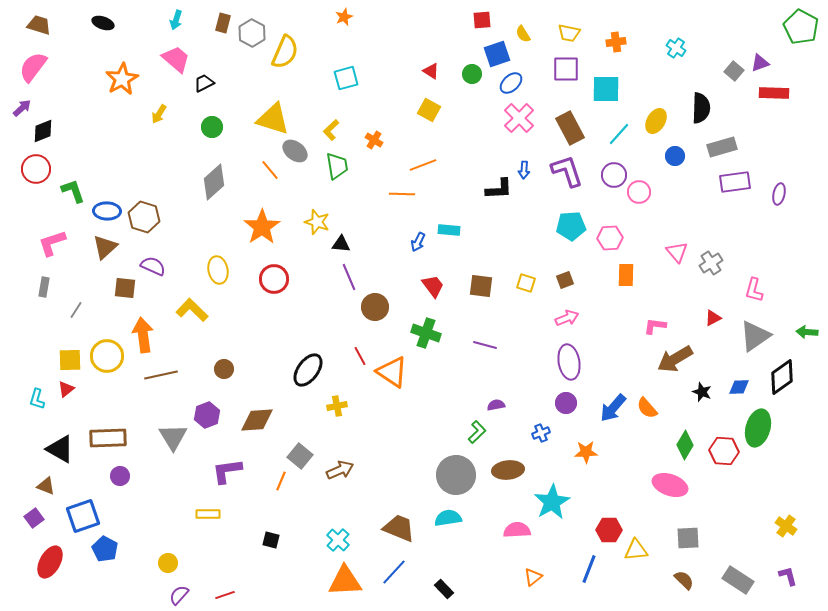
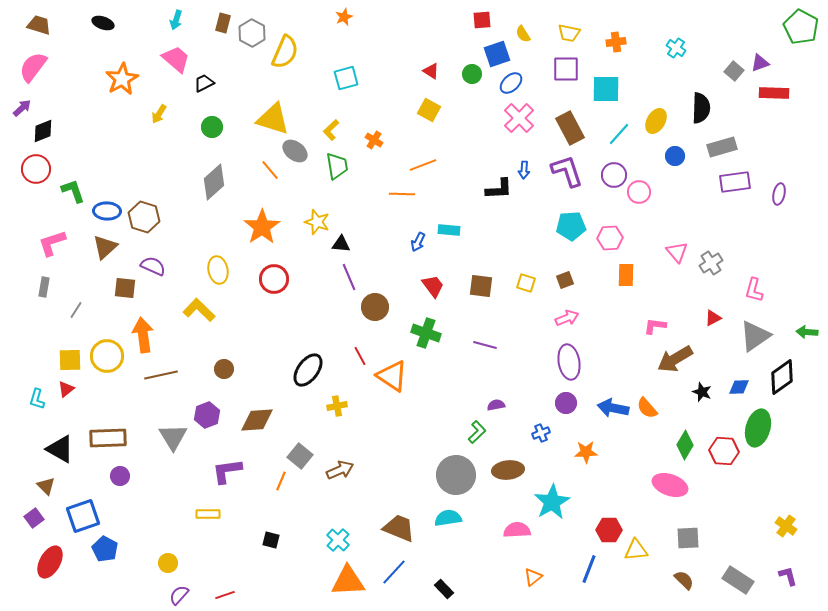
yellow L-shape at (192, 310): moved 7 px right
orange triangle at (392, 372): moved 4 px down
blue arrow at (613, 408): rotated 60 degrees clockwise
brown triangle at (46, 486): rotated 24 degrees clockwise
orange triangle at (345, 581): moved 3 px right
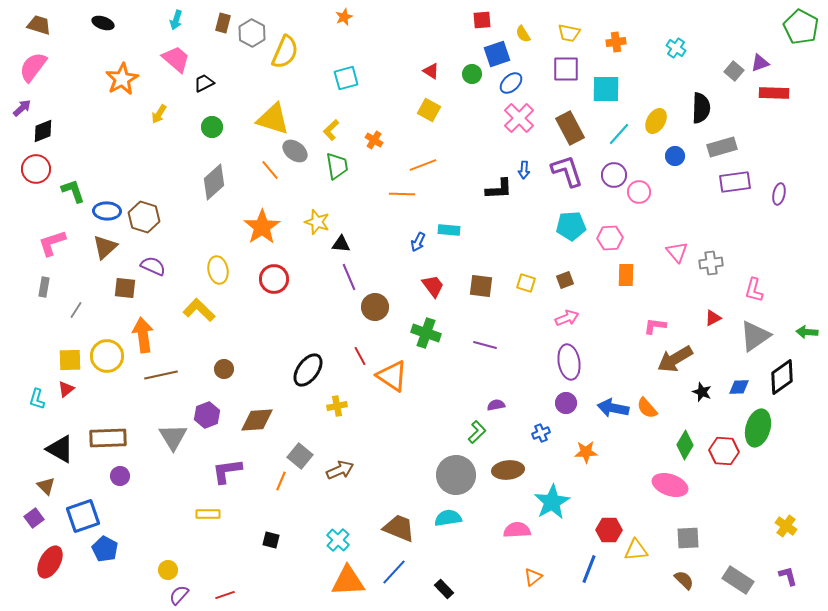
gray cross at (711, 263): rotated 25 degrees clockwise
yellow circle at (168, 563): moved 7 px down
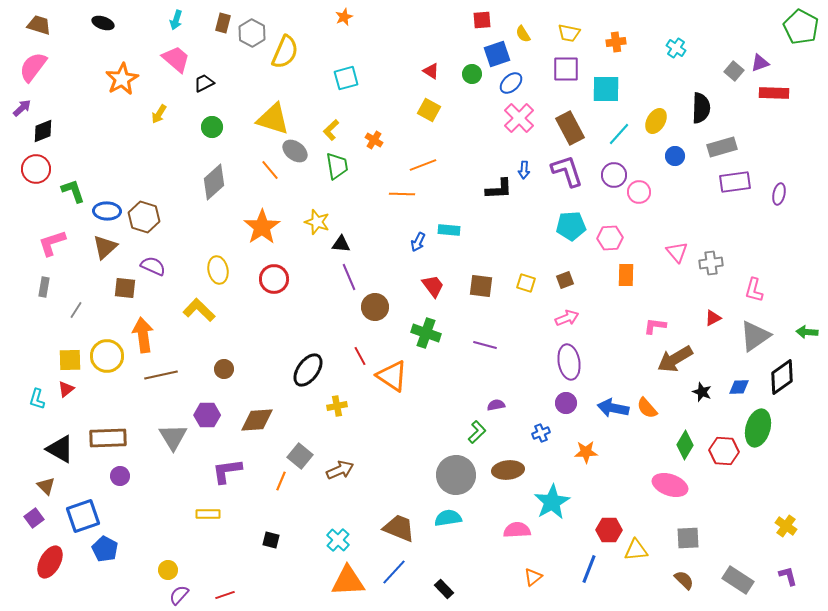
purple hexagon at (207, 415): rotated 20 degrees clockwise
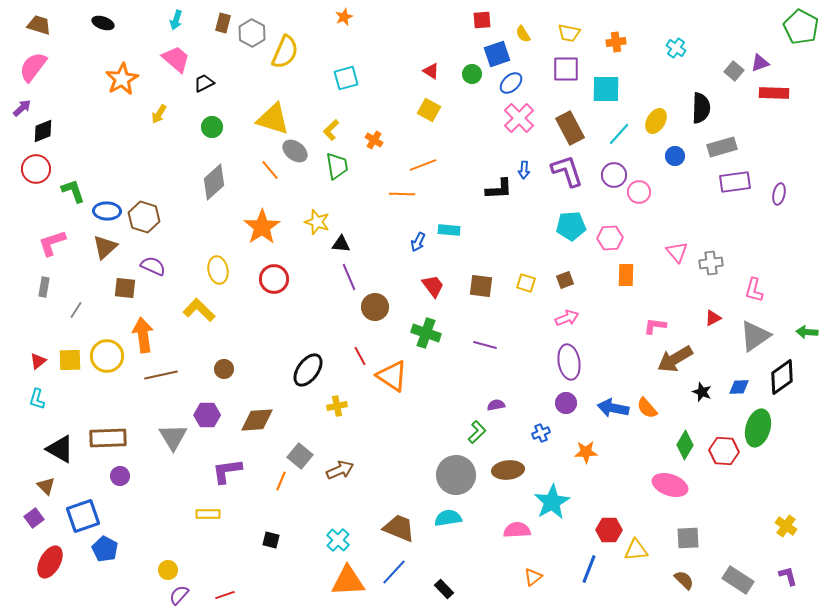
red triangle at (66, 389): moved 28 px left, 28 px up
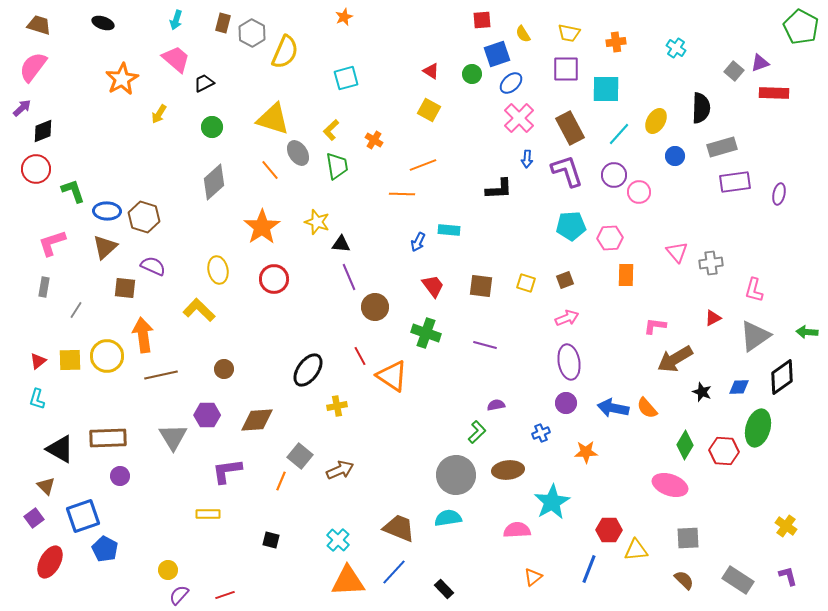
gray ellipse at (295, 151): moved 3 px right, 2 px down; rotated 20 degrees clockwise
blue arrow at (524, 170): moved 3 px right, 11 px up
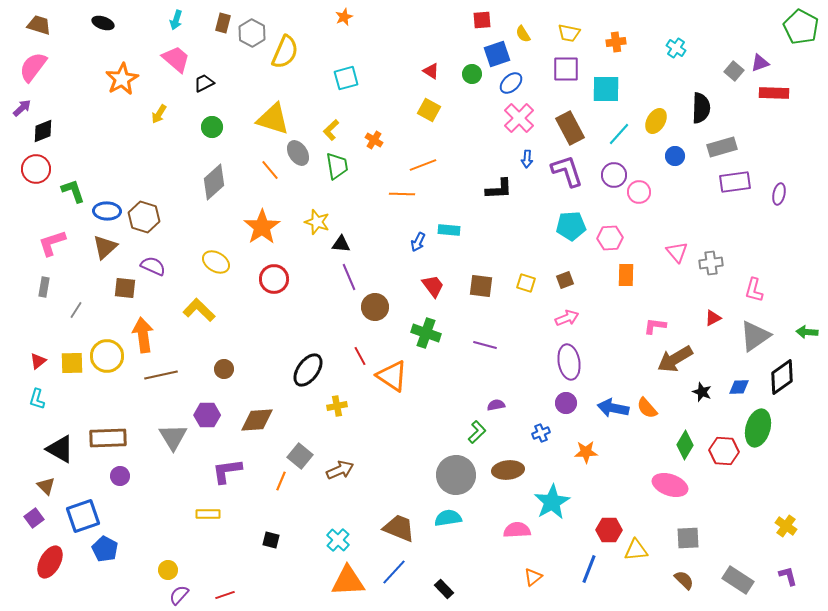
yellow ellipse at (218, 270): moved 2 px left, 8 px up; rotated 48 degrees counterclockwise
yellow square at (70, 360): moved 2 px right, 3 px down
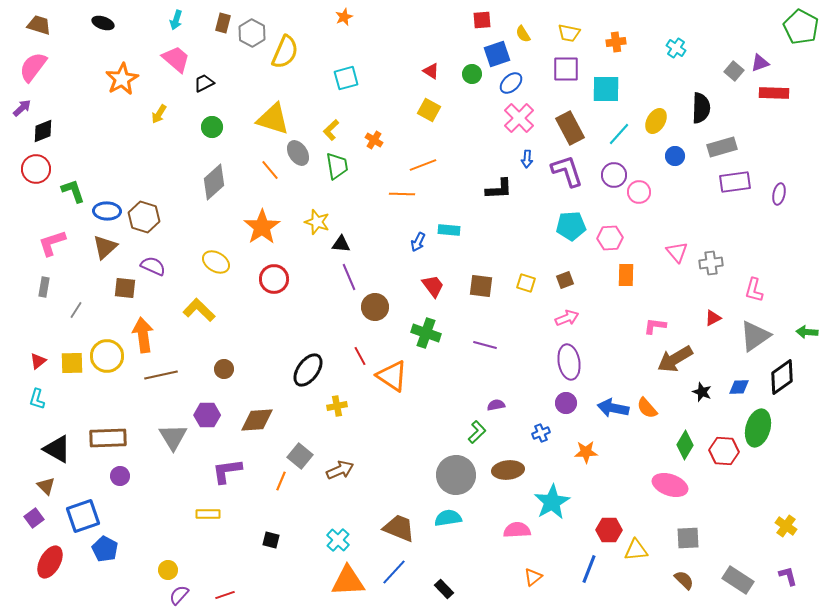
black triangle at (60, 449): moved 3 px left
